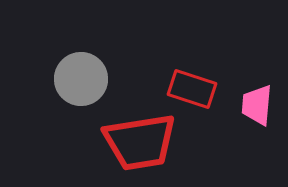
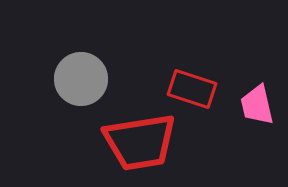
pink trapezoid: rotated 18 degrees counterclockwise
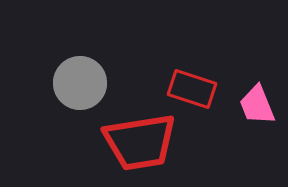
gray circle: moved 1 px left, 4 px down
pink trapezoid: rotated 9 degrees counterclockwise
